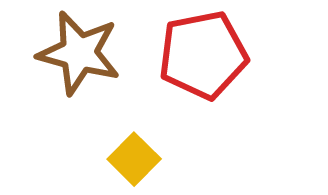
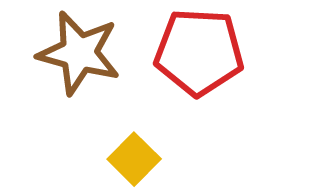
red pentagon: moved 4 px left, 3 px up; rotated 14 degrees clockwise
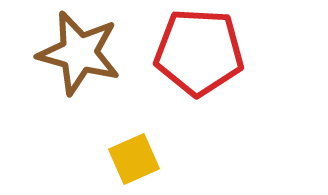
yellow square: rotated 21 degrees clockwise
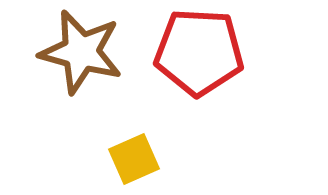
brown star: moved 2 px right, 1 px up
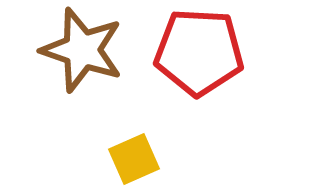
brown star: moved 1 px right, 2 px up; rotated 4 degrees clockwise
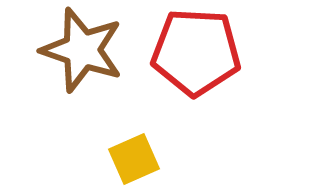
red pentagon: moved 3 px left
